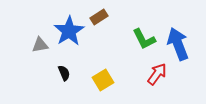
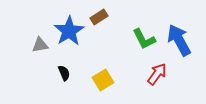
blue arrow: moved 1 px right, 4 px up; rotated 8 degrees counterclockwise
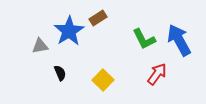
brown rectangle: moved 1 px left, 1 px down
gray triangle: moved 1 px down
black semicircle: moved 4 px left
yellow square: rotated 15 degrees counterclockwise
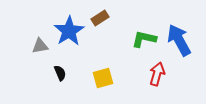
brown rectangle: moved 2 px right
green L-shape: rotated 130 degrees clockwise
red arrow: rotated 20 degrees counterclockwise
yellow square: moved 2 px up; rotated 30 degrees clockwise
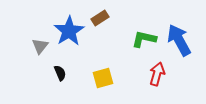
gray triangle: rotated 42 degrees counterclockwise
